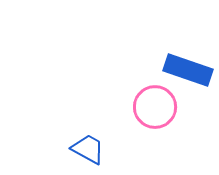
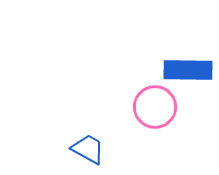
blue rectangle: rotated 18 degrees counterclockwise
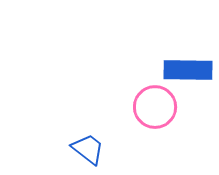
blue trapezoid: rotated 9 degrees clockwise
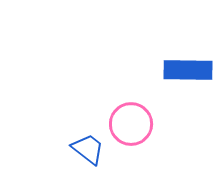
pink circle: moved 24 px left, 17 px down
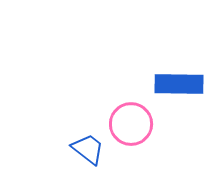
blue rectangle: moved 9 px left, 14 px down
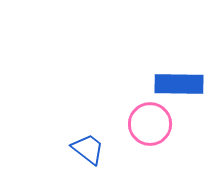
pink circle: moved 19 px right
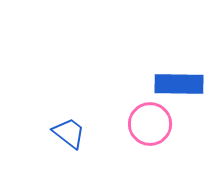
blue trapezoid: moved 19 px left, 16 px up
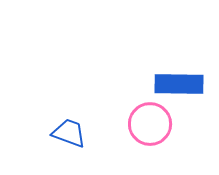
blue trapezoid: rotated 18 degrees counterclockwise
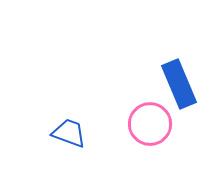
blue rectangle: rotated 66 degrees clockwise
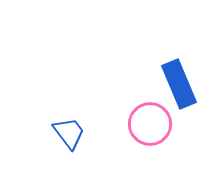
blue trapezoid: rotated 33 degrees clockwise
